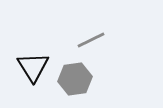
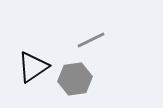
black triangle: rotated 28 degrees clockwise
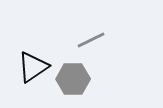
gray hexagon: moved 2 px left; rotated 8 degrees clockwise
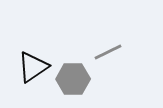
gray line: moved 17 px right, 12 px down
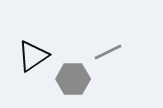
black triangle: moved 11 px up
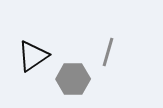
gray line: rotated 48 degrees counterclockwise
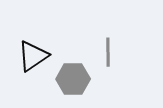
gray line: rotated 16 degrees counterclockwise
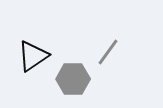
gray line: rotated 36 degrees clockwise
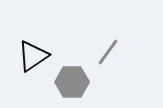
gray hexagon: moved 1 px left, 3 px down
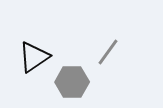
black triangle: moved 1 px right, 1 px down
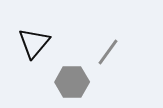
black triangle: moved 14 px up; rotated 16 degrees counterclockwise
